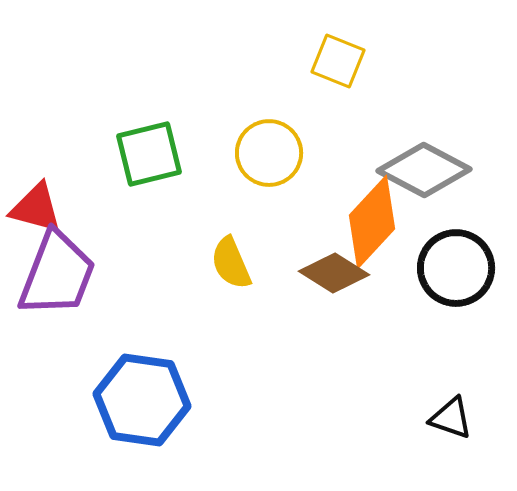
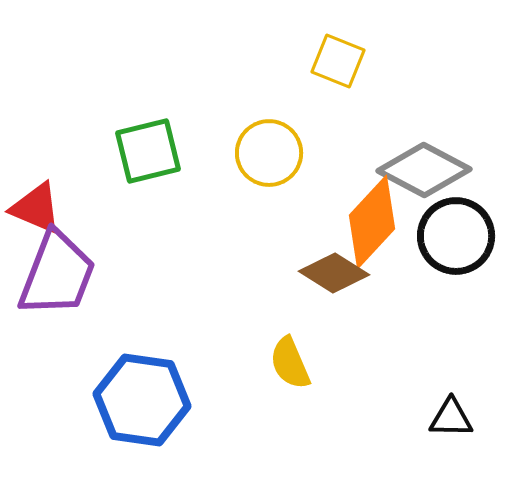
green square: moved 1 px left, 3 px up
red triangle: rotated 8 degrees clockwise
yellow semicircle: moved 59 px right, 100 px down
black circle: moved 32 px up
black triangle: rotated 18 degrees counterclockwise
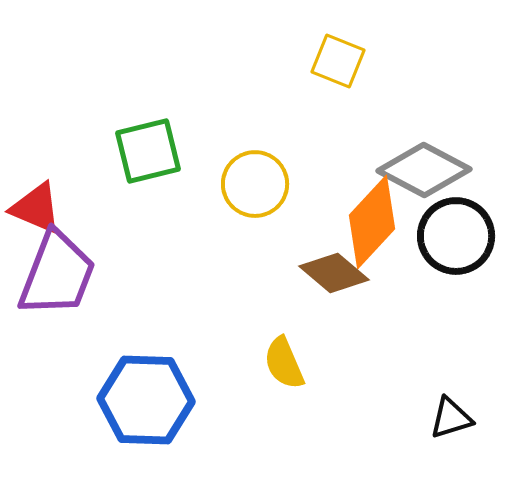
yellow circle: moved 14 px left, 31 px down
brown diamond: rotated 8 degrees clockwise
yellow semicircle: moved 6 px left
blue hexagon: moved 4 px right; rotated 6 degrees counterclockwise
black triangle: rotated 18 degrees counterclockwise
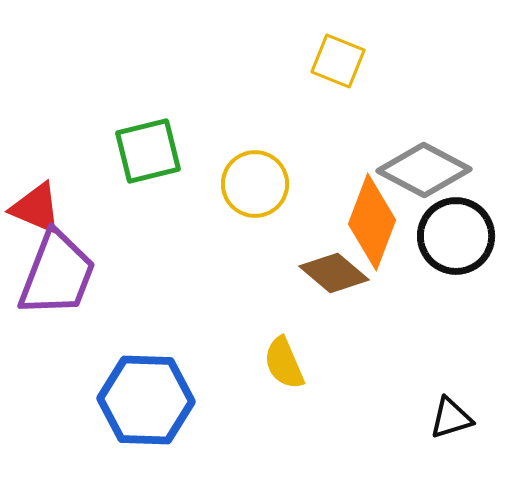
orange diamond: rotated 22 degrees counterclockwise
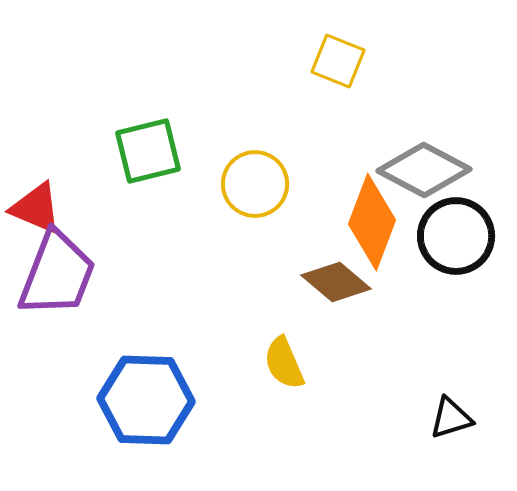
brown diamond: moved 2 px right, 9 px down
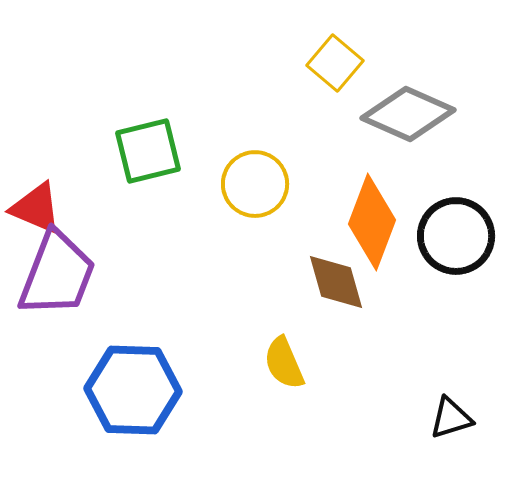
yellow square: moved 3 px left, 2 px down; rotated 18 degrees clockwise
gray diamond: moved 16 px left, 56 px up; rotated 4 degrees counterclockwise
brown diamond: rotated 34 degrees clockwise
blue hexagon: moved 13 px left, 10 px up
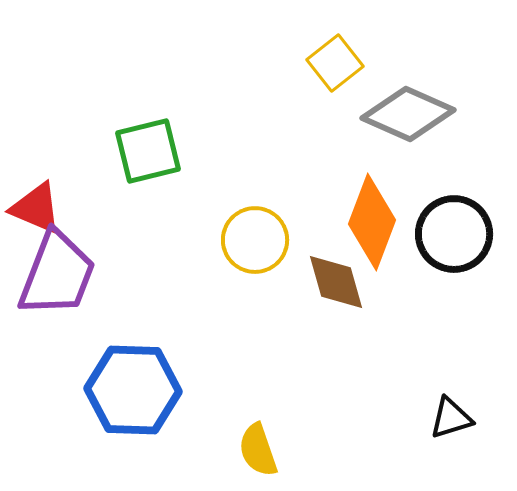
yellow square: rotated 12 degrees clockwise
yellow circle: moved 56 px down
black circle: moved 2 px left, 2 px up
yellow semicircle: moved 26 px left, 87 px down; rotated 4 degrees clockwise
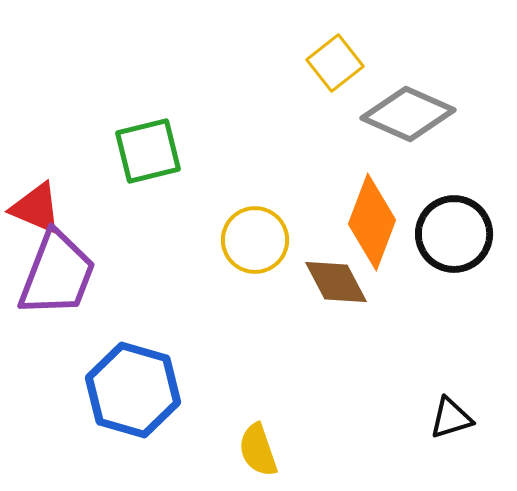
brown diamond: rotated 12 degrees counterclockwise
blue hexagon: rotated 14 degrees clockwise
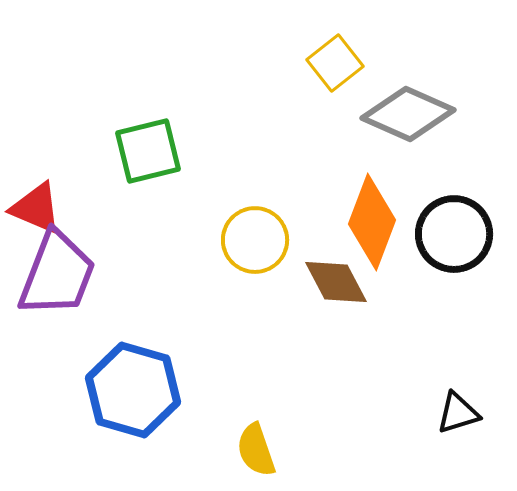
black triangle: moved 7 px right, 5 px up
yellow semicircle: moved 2 px left
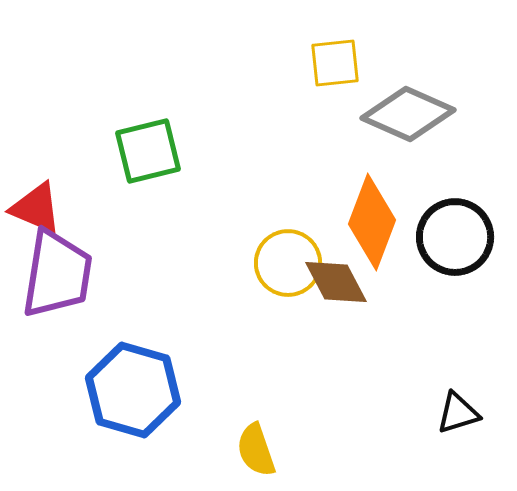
yellow square: rotated 32 degrees clockwise
black circle: moved 1 px right, 3 px down
yellow circle: moved 33 px right, 23 px down
purple trapezoid: rotated 12 degrees counterclockwise
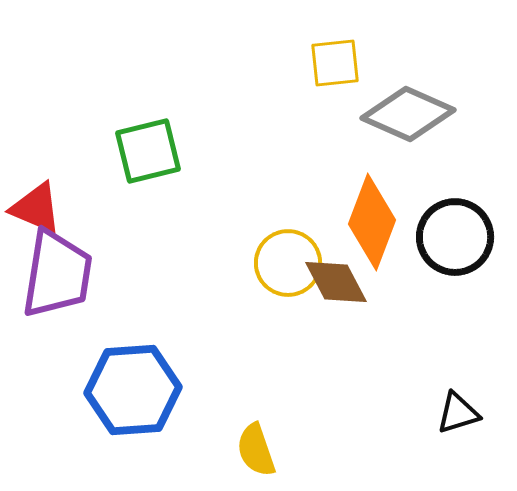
blue hexagon: rotated 20 degrees counterclockwise
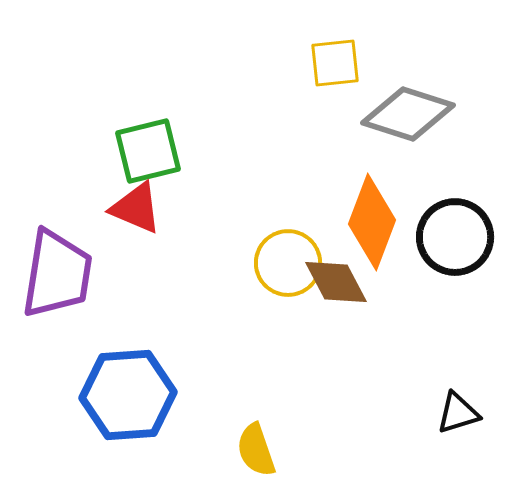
gray diamond: rotated 6 degrees counterclockwise
red triangle: moved 100 px right
blue hexagon: moved 5 px left, 5 px down
